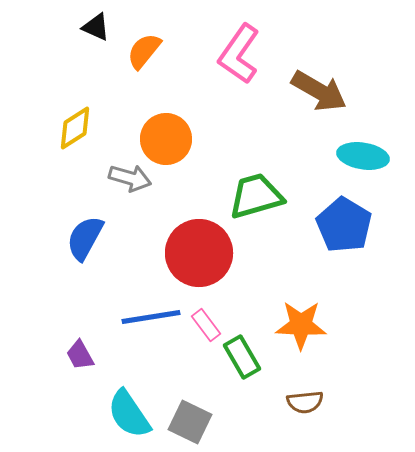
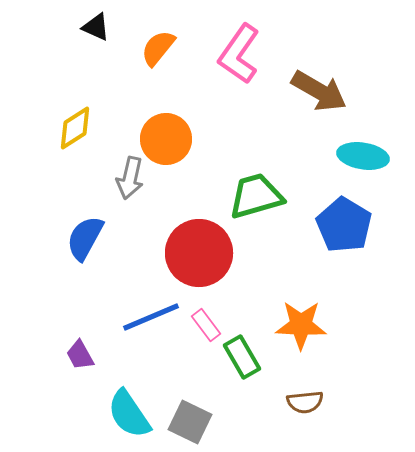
orange semicircle: moved 14 px right, 3 px up
gray arrow: rotated 87 degrees clockwise
blue line: rotated 14 degrees counterclockwise
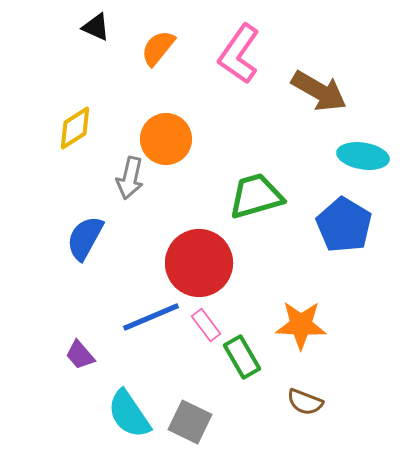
red circle: moved 10 px down
purple trapezoid: rotated 12 degrees counterclockwise
brown semicircle: rotated 27 degrees clockwise
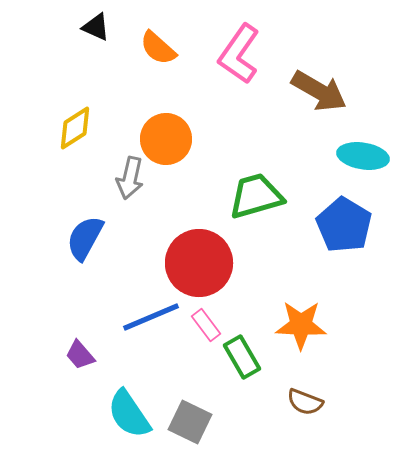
orange semicircle: rotated 87 degrees counterclockwise
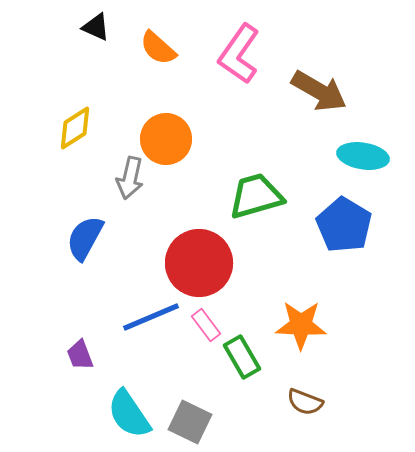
purple trapezoid: rotated 20 degrees clockwise
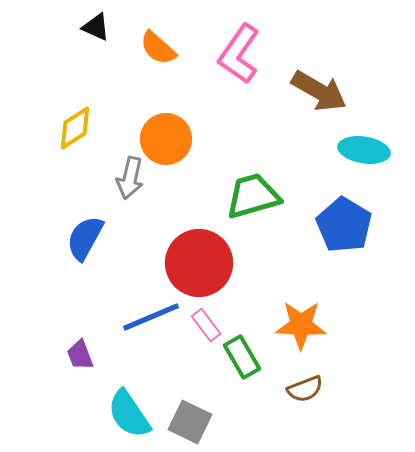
cyan ellipse: moved 1 px right, 6 px up
green trapezoid: moved 3 px left
brown semicircle: moved 13 px up; rotated 42 degrees counterclockwise
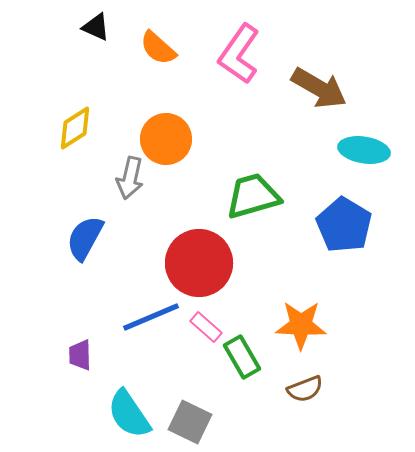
brown arrow: moved 3 px up
pink rectangle: moved 2 px down; rotated 12 degrees counterclockwise
purple trapezoid: rotated 20 degrees clockwise
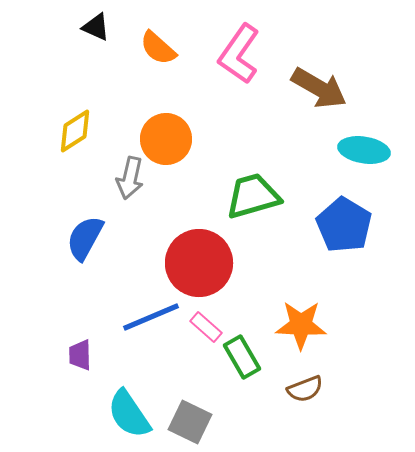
yellow diamond: moved 3 px down
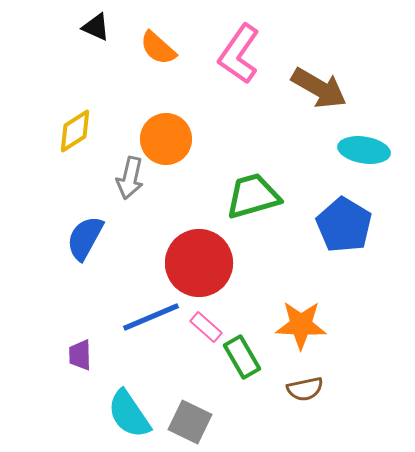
brown semicircle: rotated 9 degrees clockwise
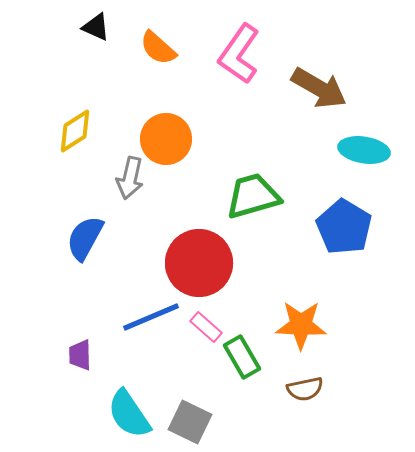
blue pentagon: moved 2 px down
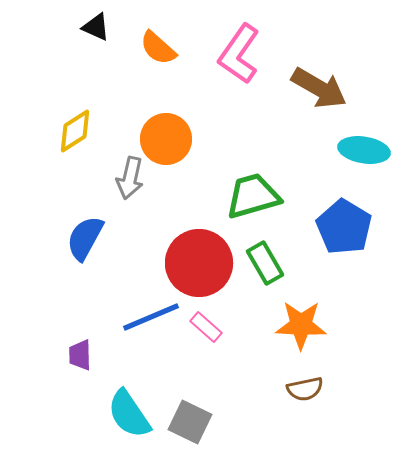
green rectangle: moved 23 px right, 94 px up
